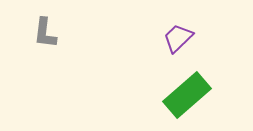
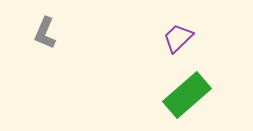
gray L-shape: rotated 16 degrees clockwise
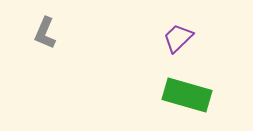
green rectangle: rotated 57 degrees clockwise
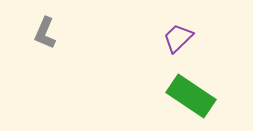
green rectangle: moved 4 px right, 1 px down; rotated 18 degrees clockwise
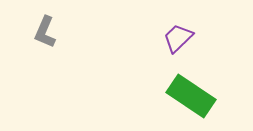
gray L-shape: moved 1 px up
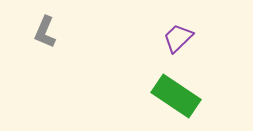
green rectangle: moved 15 px left
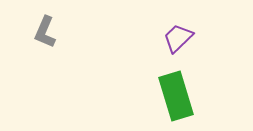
green rectangle: rotated 39 degrees clockwise
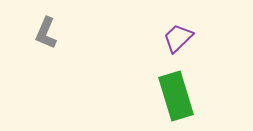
gray L-shape: moved 1 px right, 1 px down
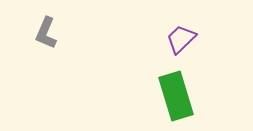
purple trapezoid: moved 3 px right, 1 px down
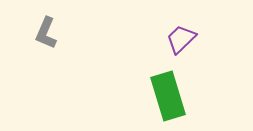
green rectangle: moved 8 px left
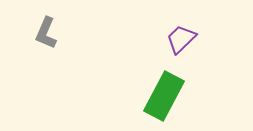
green rectangle: moved 4 px left; rotated 45 degrees clockwise
